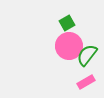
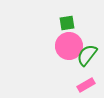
green square: rotated 21 degrees clockwise
pink rectangle: moved 3 px down
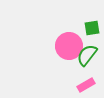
green square: moved 25 px right, 5 px down
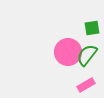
pink circle: moved 1 px left, 6 px down
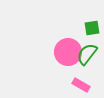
green semicircle: moved 1 px up
pink rectangle: moved 5 px left; rotated 60 degrees clockwise
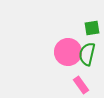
green semicircle: rotated 25 degrees counterclockwise
pink rectangle: rotated 24 degrees clockwise
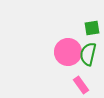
green semicircle: moved 1 px right
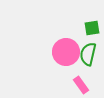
pink circle: moved 2 px left
